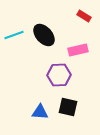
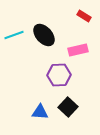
black square: rotated 30 degrees clockwise
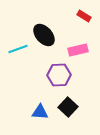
cyan line: moved 4 px right, 14 px down
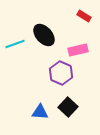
cyan line: moved 3 px left, 5 px up
purple hexagon: moved 2 px right, 2 px up; rotated 25 degrees clockwise
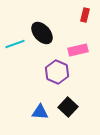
red rectangle: moved 1 px right, 1 px up; rotated 72 degrees clockwise
black ellipse: moved 2 px left, 2 px up
purple hexagon: moved 4 px left, 1 px up
